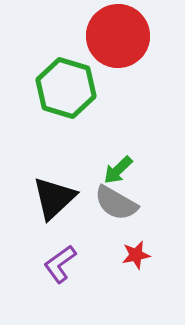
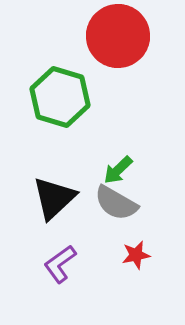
green hexagon: moved 6 px left, 9 px down
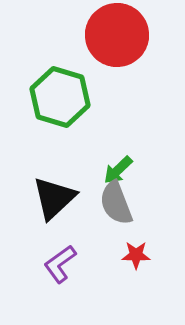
red circle: moved 1 px left, 1 px up
gray semicircle: rotated 39 degrees clockwise
red star: rotated 12 degrees clockwise
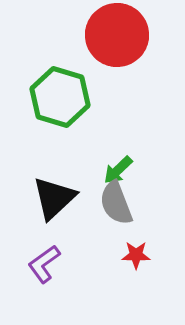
purple L-shape: moved 16 px left
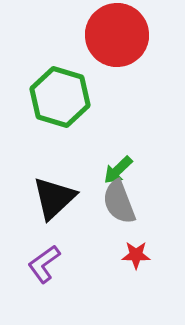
gray semicircle: moved 3 px right, 1 px up
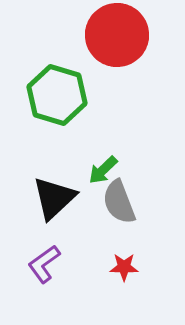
green hexagon: moved 3 px left, 2 px up
green arrow: moved 15 px left
red star: moved 12 px left, 12 px down
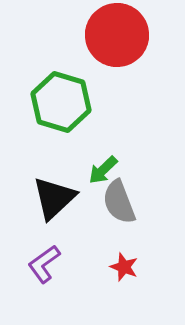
green hexagon: moved 4 px right, 7 px down
red star: rotated 20 degrees clockwise
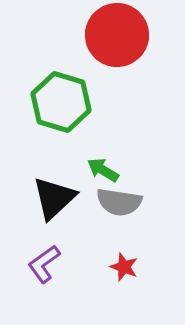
green arrow: rotated 76 degrees clockwise
gray semicircle: rotated 60 degrees counterclockwise
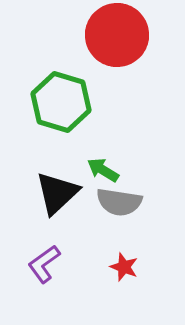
black triangle: moved 3 px right, 5 px up
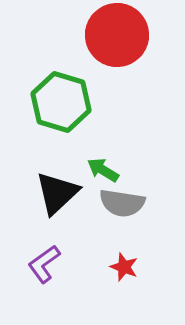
gray semicircle: moved 3 px right, 1 px down
